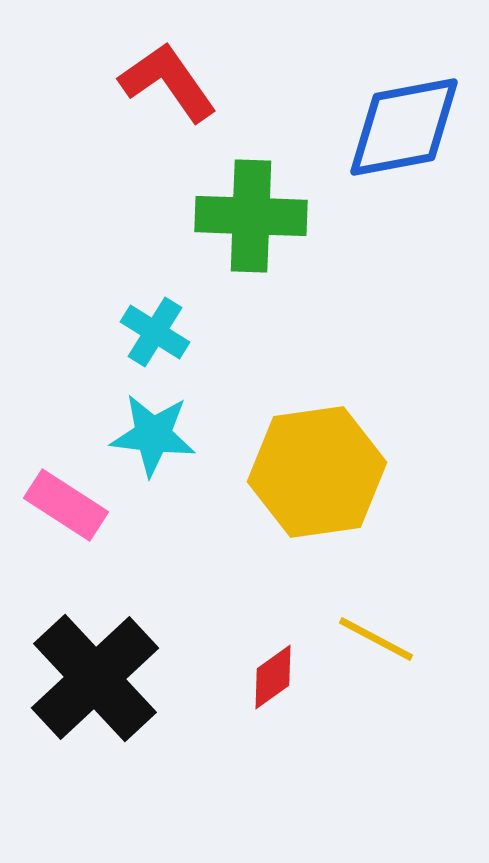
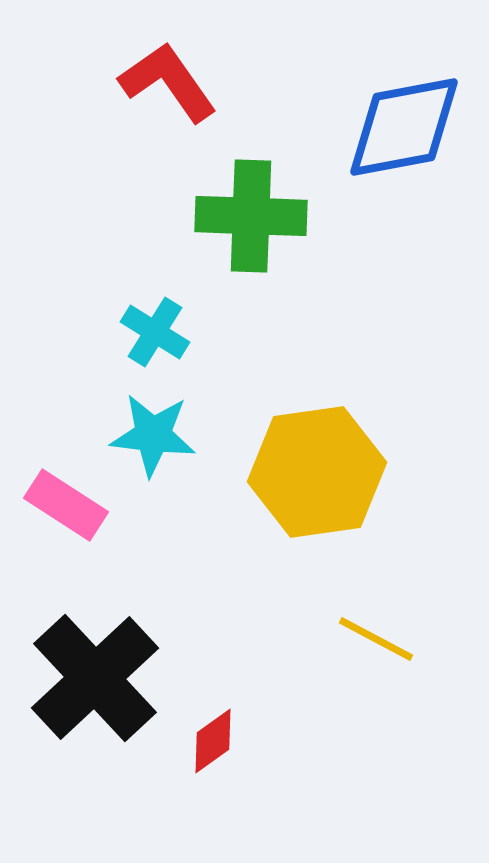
red diamond: moved 60 px left, 64 px down
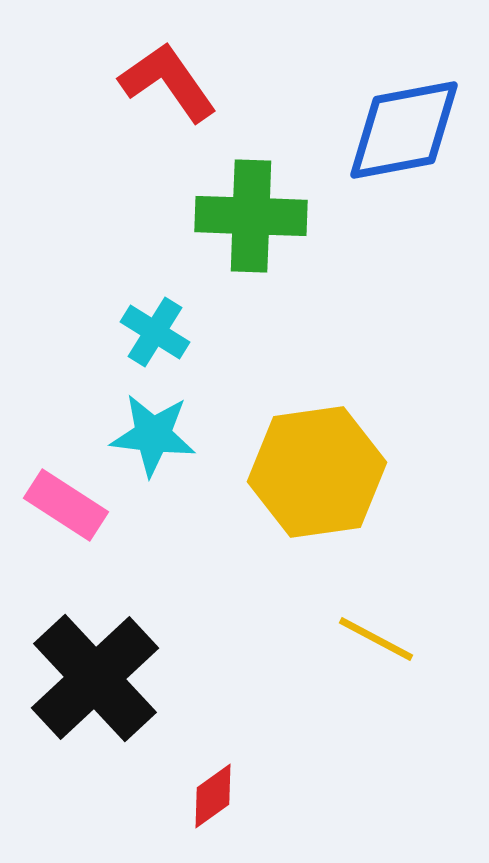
blue diamond: moved 3 px down
red diamond: moved 55 px down
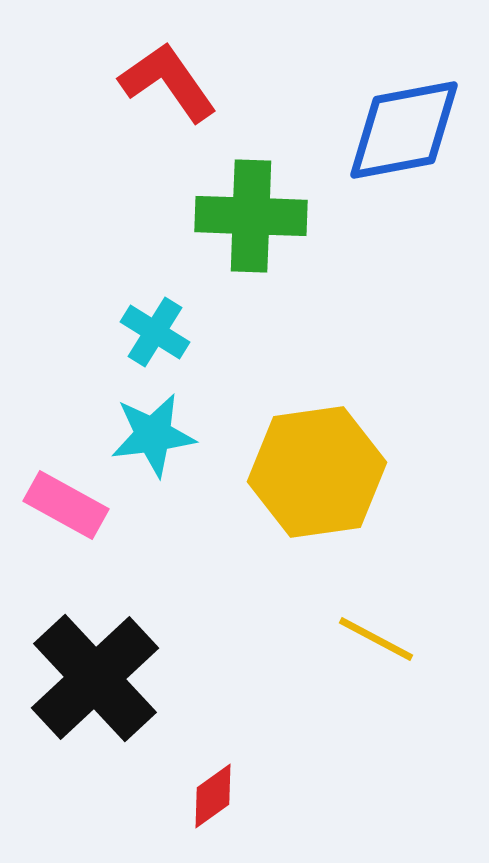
cyan star: rotated 14 degrees counterclockwise
pink rectangle: rotated 4 degrees counterclockwise
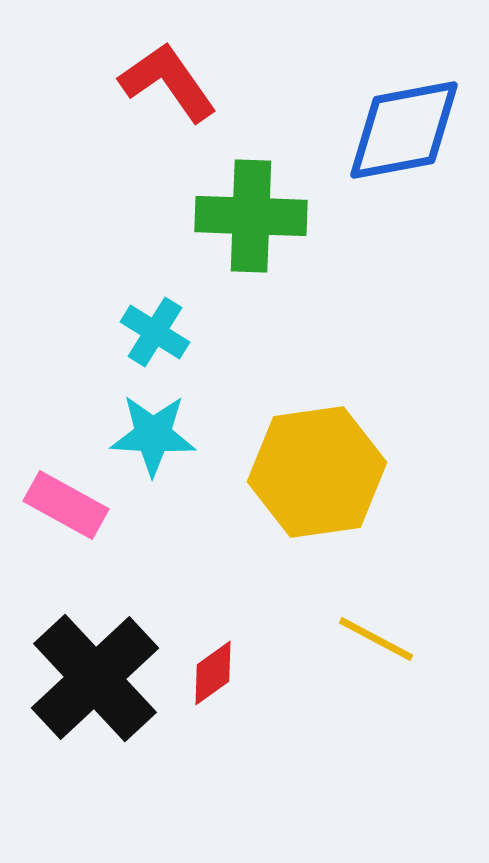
cyan star: rotated 10 degrees clockwise
red diamond: moved 123 px up
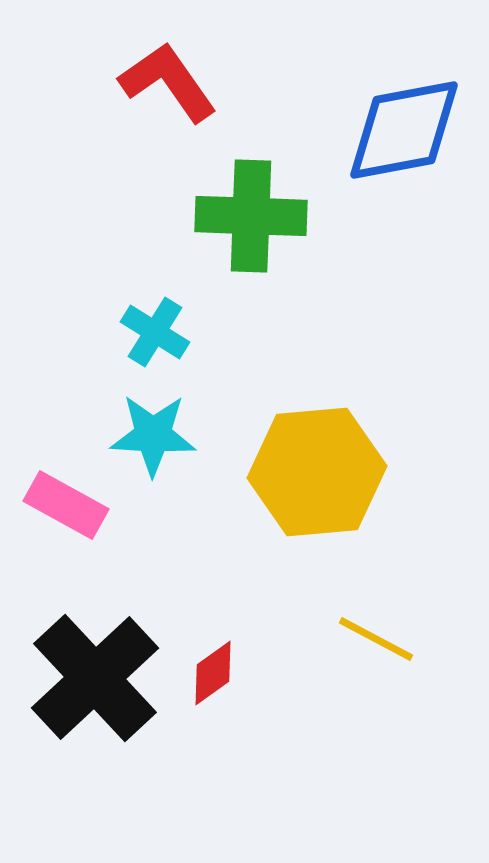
yellow hexagon: rotated 3 degrees clockwise
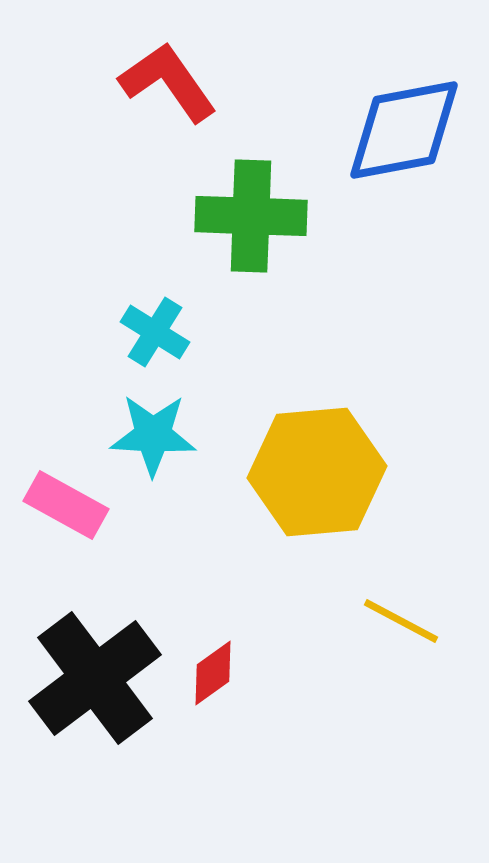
yellow line: moved 25 px right, 18 px up
black cross: rotated 6 degrees clockwise
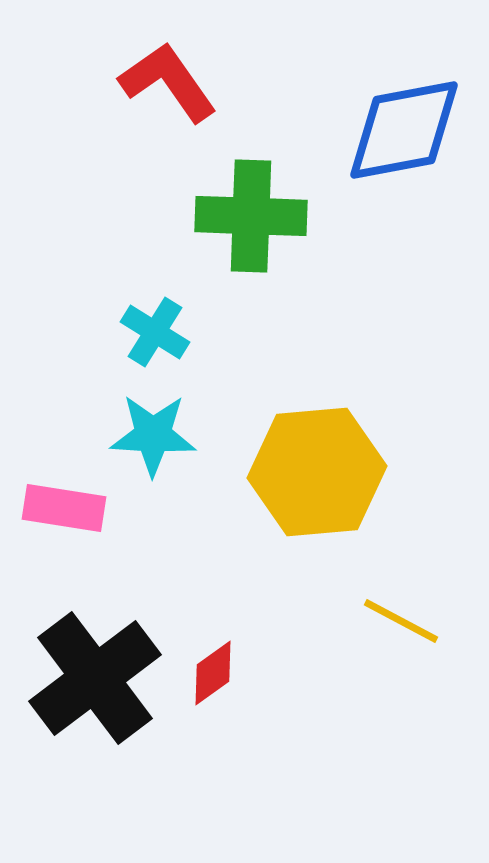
pink rectangle: moved 2 px left, 3 px down; rotated 20 degrees counterclockwise
